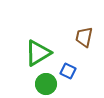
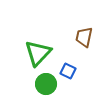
green triangle: rotated 16 degrees counterclockwise
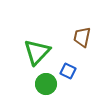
brown trapezoid: moved 2 px left
green triangle: moved 1 px left, 1 px up
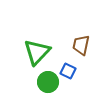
brown trapezoid: moved 1 px left, 8 px down
green circle: moved 2 px right, 2 px up
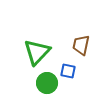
blue square: rotated 14 degrees counterclockwise
green circle: moved 1 px left, 1 px down
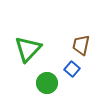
green triangle: moved 9 px left, 3 px up
blue square: moved 4 px right, 2 px up; rotated 28 degrees clockwise
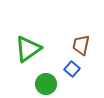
green triangle: rotated 12 degrees clockwise
green circle: moved 1 px left, 1 px down
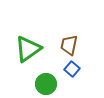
brown trapezoid: moved 12 px left
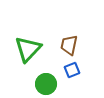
green triangle: rotated 12 degrees counterclockwise
blue square: moved 1 px down; rotated 28 degrees clockwise
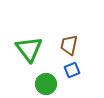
green triangle: moved 1 px right; rotated 20 degrees counterclockwise
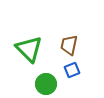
green triangle: rotated 8 degrees counterclockwise
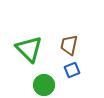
green circle: moved 2 px left, 1 px down
